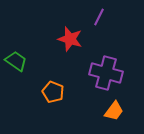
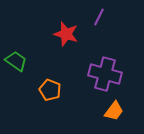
red star: moved 4 px left, 5 px up
purple cross: moved 1 px left, 1 px down
orange pentagon: moved 3 px left, 2 px up
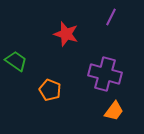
purple line: moved 12 px right
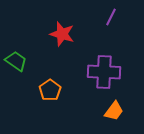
red star: moved 4 px left
purple cross: moved 1 px left, 2 px up; rotated 12 degrees counterclockwise
orange pentagon: rotated 15 degrees clockwise
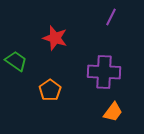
red star: moved 7 px left, 4 px down
orange trapezoid: moved 1 px left, 1 px down
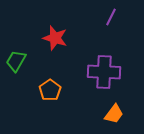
green trapezoid: rotated 95 degrees counterclockwise
orange trapezoid: moved 1 px right, 2 px down
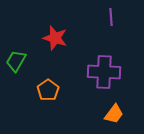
purple line: rotated 30 degrees counterclockwise
orange pentagon: moved 2 px left
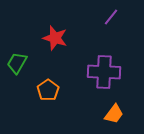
purple line: rotated 42 degrees clockwise
green trapezoid: moved 1 px right, 2 px down
